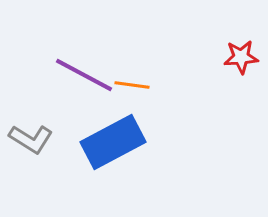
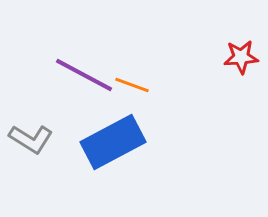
orange line: rotated 12 degrees clockwise
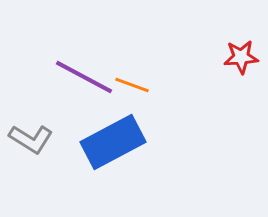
purple line: moved 2 px down
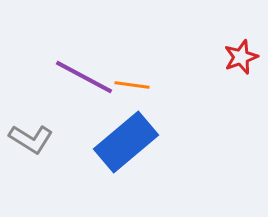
red star: rotated 16 degrees counterclockwise
orange line: rotated 12 degrees counterclockwise
blue rectangle: moved 13 px right; rotated 12 degrees counterclockwise
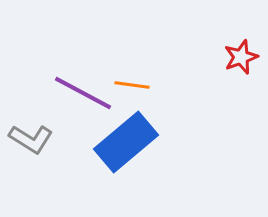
purple line: moved 1 px left, 16 px down
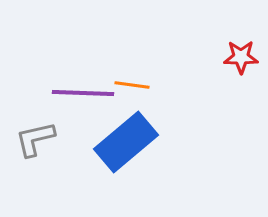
red star: rotated 20 degrees clockwise
purple line: rotated 26 degrees counterclockwise
gray L-shape: moved 4 px right; rotated 135 degrees clockwise
